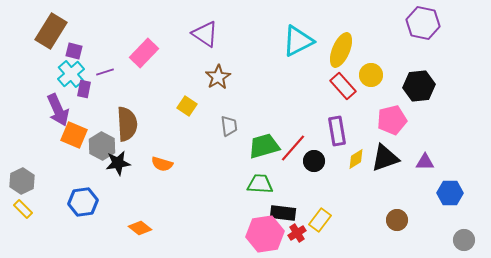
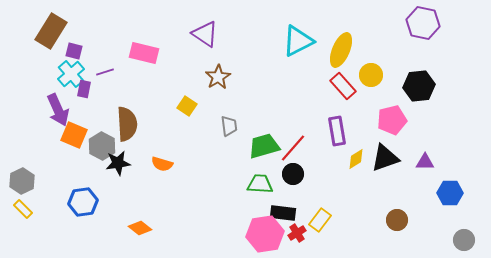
pink rectangle at (144, 53): rotated 60 degrees clockwise
black circle at (314, 161): moved 21 px left, 13 px down
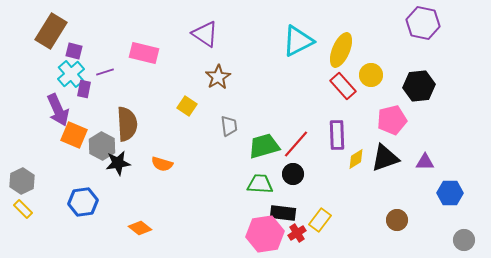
purple rectangle at (337, 131): moved 4 px down; rotated 8 degrees clockwise
red line at (293, 148): moved 3 px right, 4 px up
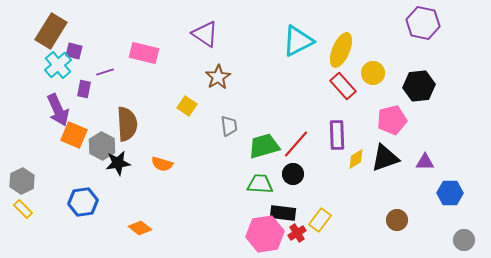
cyan cross at (71, 74): moved 13 px left, 9 px up
yellow circle at (371, 75): moved 2 px right, 2 px up
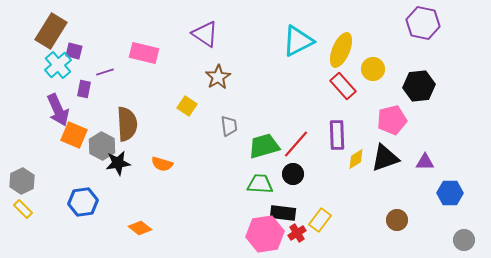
yellow circle at (373, 73): moved 4 px up
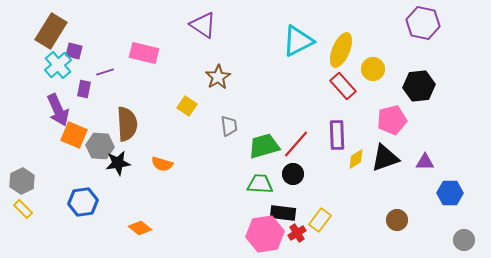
purple triangle at (205, 34): moved 2 px left, 9 px up
gray hexagon at (102, 146): moved 2 px left; rotated 24 degrees counterclockwise
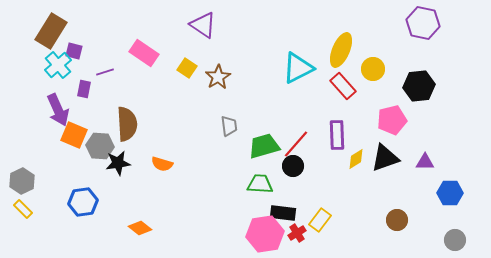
cyan triangle at (298, 41): moved 27 px down
pink rectangle at (144, 53): rotated 20 degrees clockwise
yellow square at (187, 106): moved 38 px up
black circle at (293, 174): moved 8 px up
gray circle at (464, 240): moved 9 px left
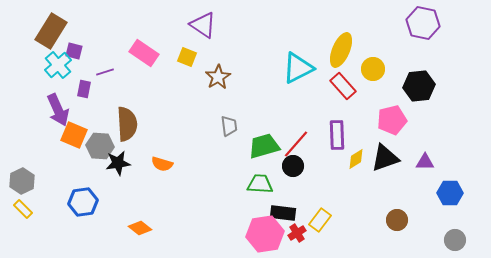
yellow square at (187, 68): moved 11 px up; rotated 12 degrees counterclockwise
